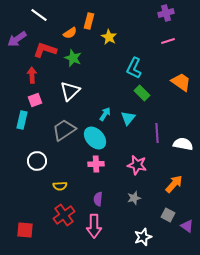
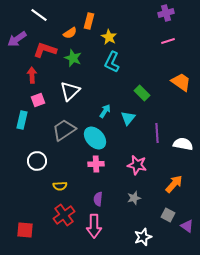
cyan L-shape: moved 22 px left, 6 px up
pink square: moved 3 px right
cyan arrow: moved 3 px up
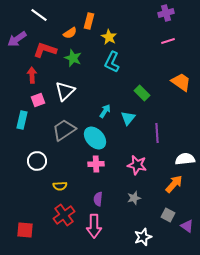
white triangle: moved 5 px left
white semicircle: moved 2 px right, 15 px down; rotated 18 degrees counterclockwise
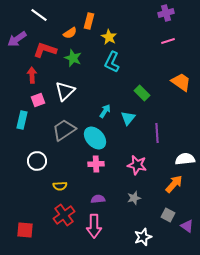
purple semicircle: rotated 80 degrees clockwise
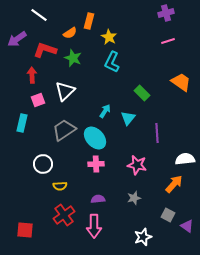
cyan rectangle: moved 3 px down
white circle: moved 6 px right, 3 px down
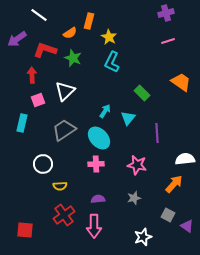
cyan ellipse: moved 4 px right
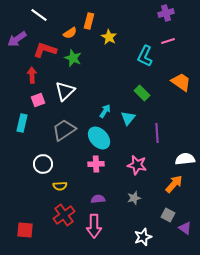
cyan L-shape: moved 33 px right, 6 px up
purple triangle: moved 2 px left, 2 px down
